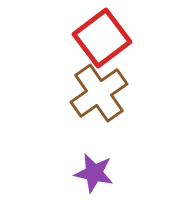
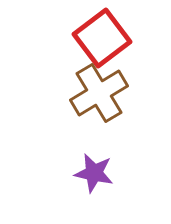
brown cross: rotated 4 degrees clockwise
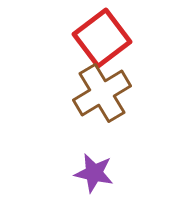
brown cross: moved 3 px right
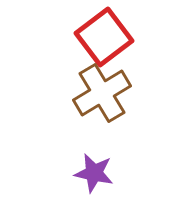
red square: moved 2 px right, 1 px up
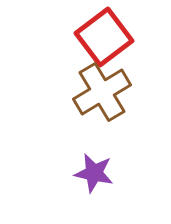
brown cross: moved 1 px up
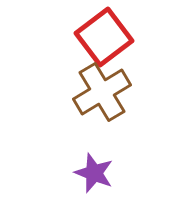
purple star: rotated 9 degrees clockwise
